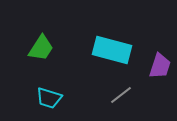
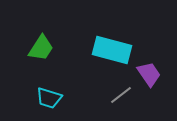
purple trapezoid: moved 11 px left, 8 px down; rotated 52 degrees counterclockwise
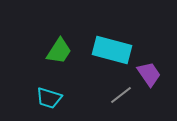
green trapezoid: moved 18 px right, 3 px down
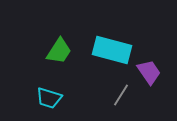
purple trapezoid: moved 2 px up
gray line: rotated 20 degrees counterclockwise
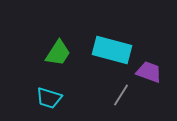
green trapezoid: moved 1 px left, 2 px down
purple trapezoid: rotated 36 degrees counterclockwise
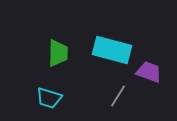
green trapezoid: rotated 32 degrees counterclockwise
gray line: moved 3 px left, 1 px down
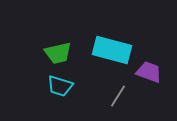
green trapezoid: rotated 76 degrees clockwise
cyan trapezoid: moved 11 px right, 12 px up
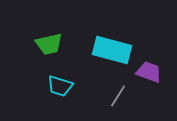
green trapezoid: moved 9 px left, 9 px up
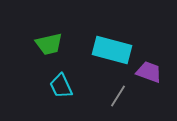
cyan trapezoid: moved 1 px right; rotated 48 degrees clockwise
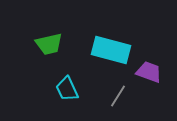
cyan rectangle: moved 1 px left
cyan trapezoid: moved 6 px right, 3 px down
